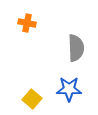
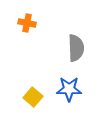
yellow square: moved 1 px right, 2 px up
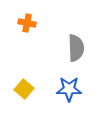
yellow square: moved 9 px left, 8 px up
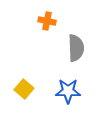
orange cross: moved 20 px right, 2 px up
blue star: moved 1 px left, 2 px down
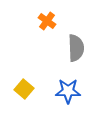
orange cross: rotated 24 degrees clockwise
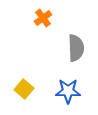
orange cross: moved 4 px left, 3 px up; rotated 18 degrees clockwise
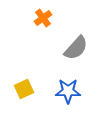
gray semicircle: rotated 44 degrees clockwise
yellow square: rotated 24 degrees clockwise
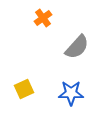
gray semicircle: moved 1 px right, 1 px up
blue star: moved 3 px right, 2 px down
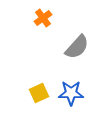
yellow square: moved 15 px right, 4 px down
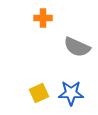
orange cross: rotated 36 degrees clockwise
gray semicircle: rotated 72 degrees clockwise
